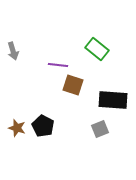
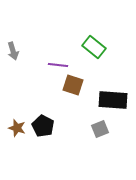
green rectangle: moved 3 px left, 2 px up
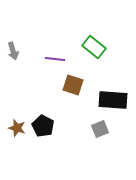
purple line: moved 3 px left, 6 px up
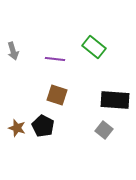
brown square: moved 16 px left, 10 px down
black rectangle: moved 2 px right
gray square: moved 4 px right, 1 px down; rotated 30 degrees counterclockwise
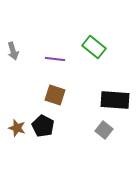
brown square: moved 2 px left
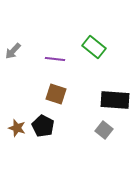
gray arrow: rotated 60 degrees clockwise
brown square: moved 1 px right, 1 px up
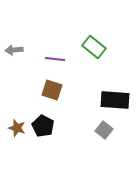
gray arrow: moved 1 px right, 1 px up; rotated 42 degrees clockwise
brown square: moved 4 px left, 4 px up
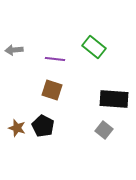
black rectangle: moved 1 px left, 1 px up
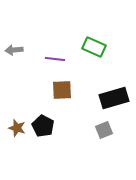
green rectangle: rotated 15 degrees counterclockwise
brown square: moved 10 px right; rotated 20 degrees counterclockwise
black rectangle: moved 1 px up; rotated 20 degrees counterclockwise
gray square: rotated 30 degrees clockwise
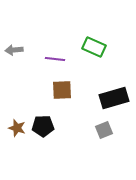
black pentagon: rotated 30 degrees counterclockwise
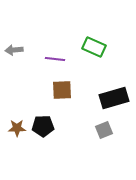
brown star: rotated 18 degrees counterclockwise
